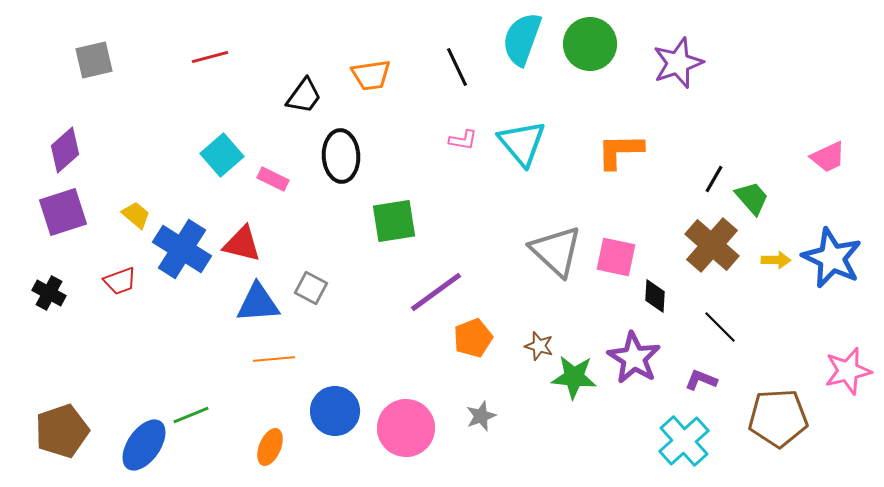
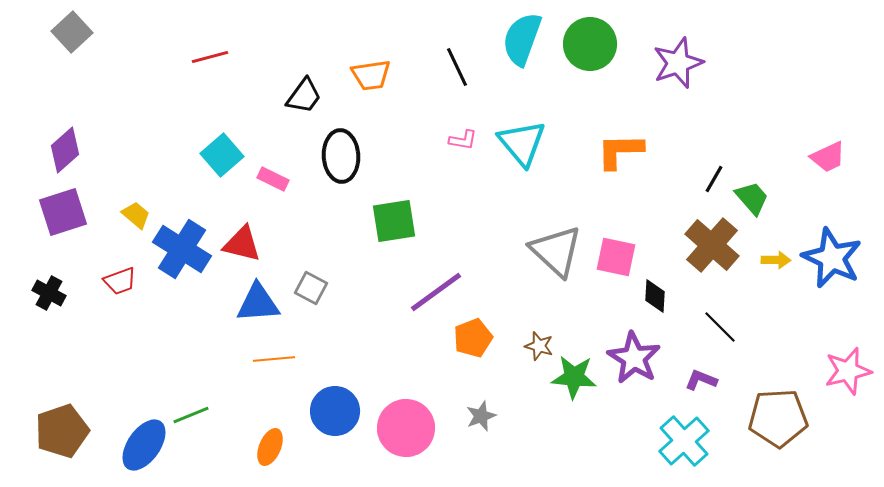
gray square at (94, 60): moved 22 px left, 28 px up; rotated 30 degrees counterclockwise
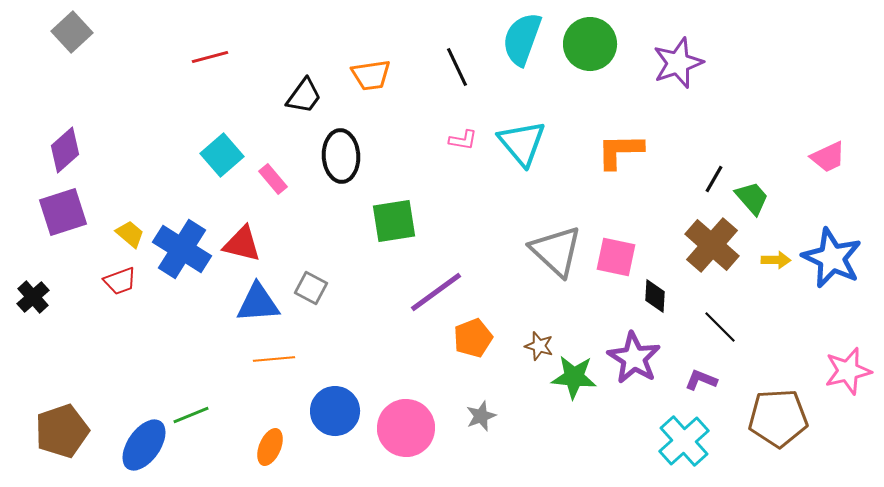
pink rectangle at (273, 179): rotated 24 degrees clockwise
yellow trapezoid at (136, 215): moved 6 px left, 19 px down
black cross at (49, 293): moved 16 px left, 4 px down; rotated 20 degrees clockwise
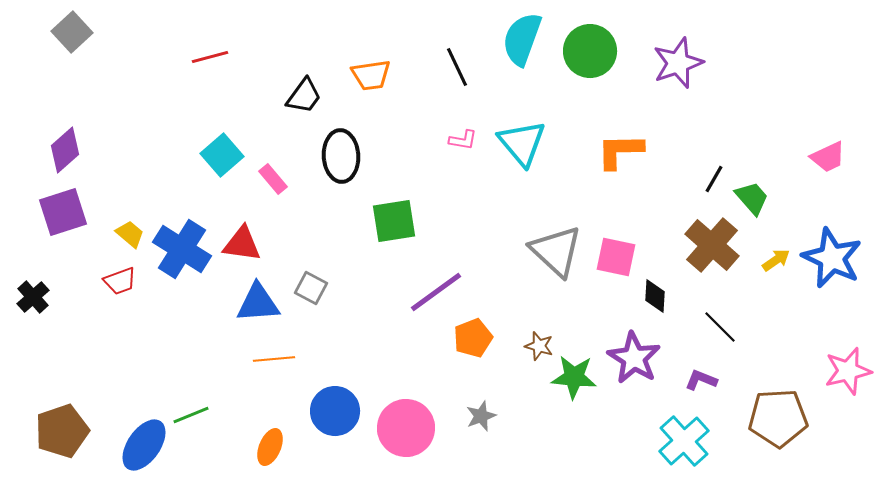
green circle at (590, 44): moved 7 px down
red triangle at (242, 244): rotated 6 degrees counterclockwise
yellow arrow at (776, 260): rotated 36 degrees counterclockwise
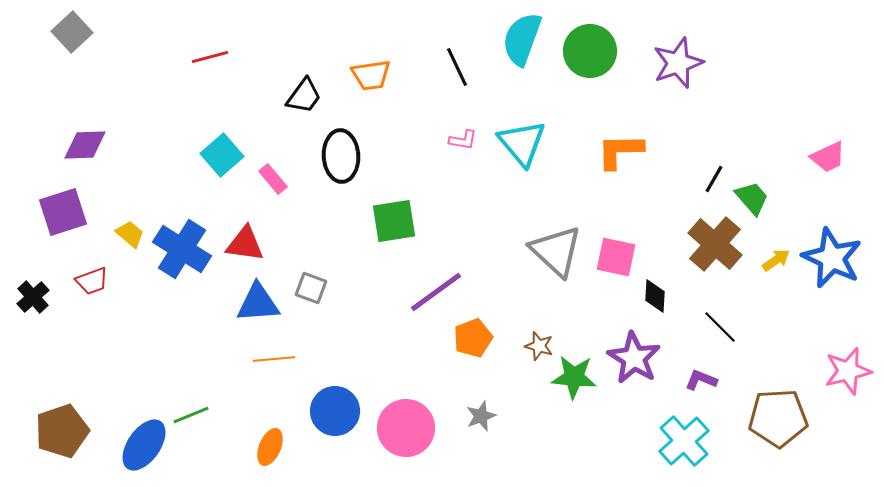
purple diamond at (65, 150): moved 20 px right, 5 px up; rotated 39 degrees clockwise
red triangle at (242, 244): moved 3 px right
brown cross at (712, 245): moved 3 px right, 1 px up
red trapezoid at (120, 281): moved 28 px left
gray square at (311, 288): rotated 8 degrees counterclockwise
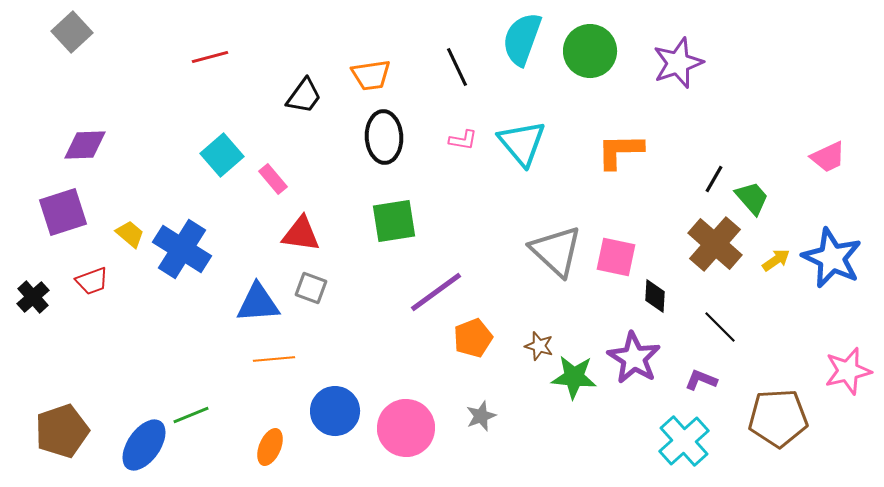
black ellipse at (341, 156): moved 43 px right, 19 px up
red triangle at (245, 244): moved 56 px right, 10 px up
